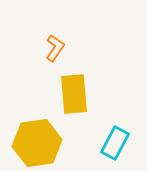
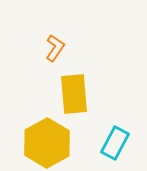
yellow hexagon: moved 10 px right; rotated 21 degrees counterclockwise
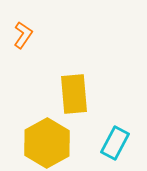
orange L-shape: moved 32 px left, 13 px up
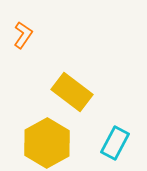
yellow rectangle: moved 2 px left, 2 px up; rotated 48 degrees counterclockwise
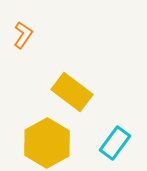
cyan rectangle: rotated 8 degrees clockwise
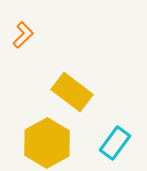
orange L-shape: rotated 12 degrees clockwise
